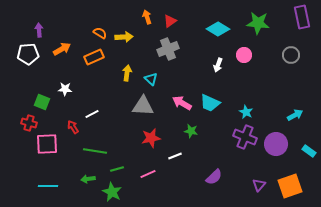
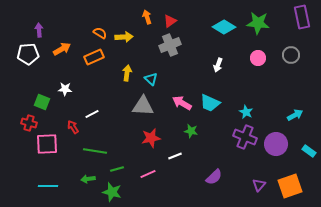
cyan diamond at (218, 29): moved 6 px right, 2 px up
gray cross at (168, 49): moved 2 px right, 4 px up
pink circle at (244, 55): moved 14 px right, 3 px down
green star at (112, 192): rotated 12 degrees counterclockwise
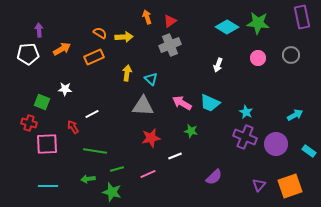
cyan diamond at (224, 27): moved 3 px right
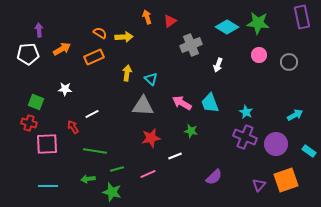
gray cross at (170, 45): moved 21 px right
gray circle at (291, 55): moved 2 px left, 7 px down
pink circle at (258, 58): moved 1 px right, 3 px up
green square at (42, 102): moved 6 px left
cyan trapezoid at (210, 103): rotated 45 degrees clockwise
orange square at (290, 186): moved 4 px left, 6 px up
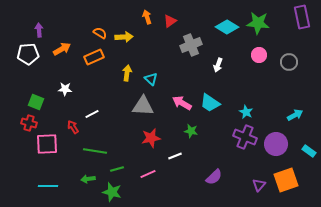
cyan trapezoid at (210, 103): rotated 35 degrees counterclockwise
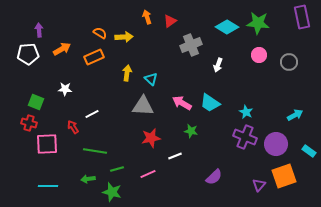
orange square at (286, 180): moved 2 px left, 4 px up
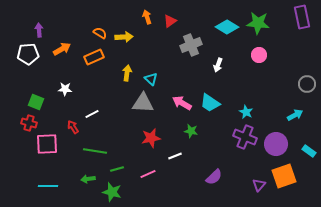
gray circle at (289, 62): moved 18 px right, 22 px down
gray triangle at (143, 106): moved 3 px up
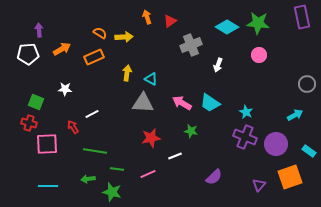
cyan triangle at (151, 79): rotated 16 degrees counterclockwise
green line at (117, 169): rotated 24 degrees clockwise
orange square at (284, 176): moved 6 px right, 1 px down
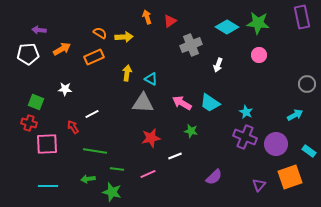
purple arrow at (39, 30): rotated 80 degrees counterclockwise
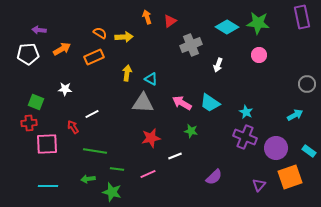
red cross at (29, 123): rotated 21 degrees counterclockwise
purple circle at (276, 144): moved 4 px down
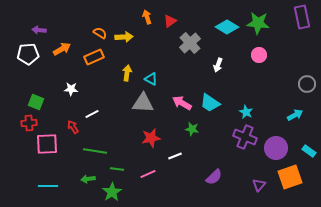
gray cross at (191, 45): moved 1 px left, 2 px up; rotated 20 degrees counterclockwise
white star at (65, 89): moved 6 px right
green star at (191, 131): moved 1 px right, 2 px up
green star at (112, 192): rotated 24 degrees clockwise
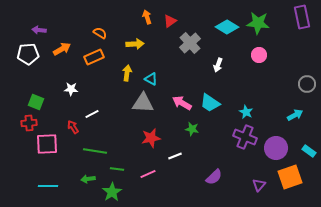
yellow arrow at (124, 37): moved 11 px right, 7 px down
